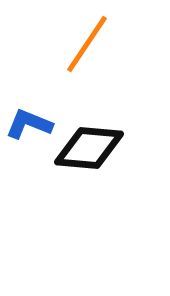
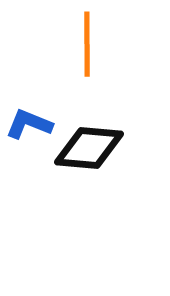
orange line: rotated 34 degrees counterclockwise
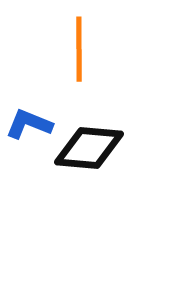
orange line: moved 8 px left, 5 px down
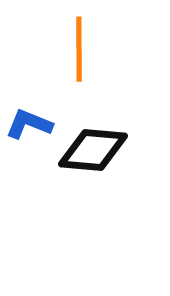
black diamond: moved 4 px right, 2 px down
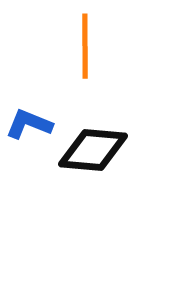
orange line: moved 6 px right, 3 px up
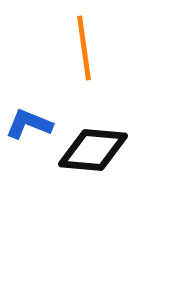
orange line: moved 1 px left, 2 px down; rotated 8 degrees counterclockwise
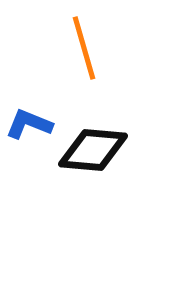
orange line: rotated 8 degrees counterclockwise
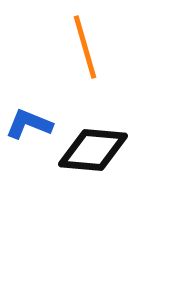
orange line: moved 1 px right, 1 px up
